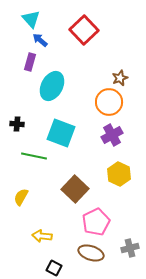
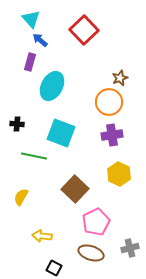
purple cross: rotated 20 degrees clockwise
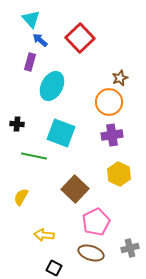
red square: moved 4 px left, 8 px down
yellow arrow: moved 2 px right, 1 px up
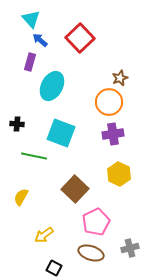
purple cross: moved 1 px right, 1 px up
yellow arrow: rotated 42 degrees counterclockwise
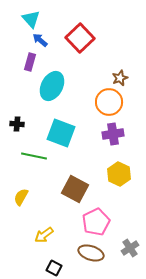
brown square: rotated 16 degrees counterclockwise
gray cross: rotated 18 degrees counterclockwise
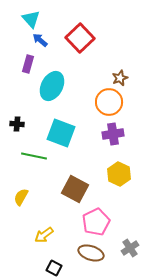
purple rectangle: moved 2 px left, 2 px down
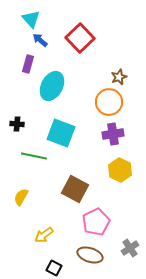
brown star: moved 1 px left, 1 px up
yellow hexagon: moved 1 px right, 4 px up
brown ellipse: moved 1 px left, 2 px down
